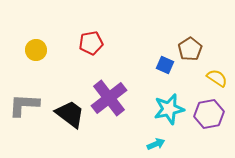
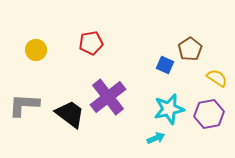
purple cross: moved 1 px left, 1 px up
cyan arrow: moved 6 px up
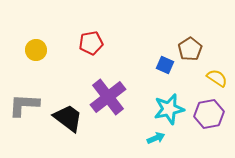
black trapezoid: moved 2 px left, 4 px down
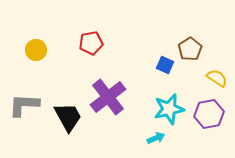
black trapezoid: moved 1 px up; rotated 24 degrees clockwise
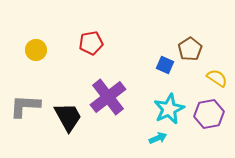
gray L-shape: moved 1 px right, 1 px down
cyan star: rotated 12 degrees counterclockwise
cyan arrow: moved 2 px right
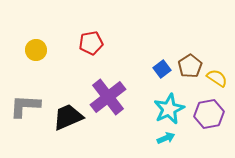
brown pentagon: moved 17 px down
blue square: moved 3 px left, 4 px down; rotated 30 degrees clockwise
black trapezoid: rotated 84 degrees counterclockwise
cyan arrow: moved 8 px right
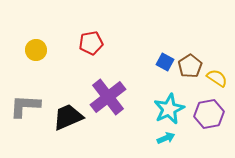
blue square: moved 3 px right, 7 px up; rotated 24 degrees counterclockwise
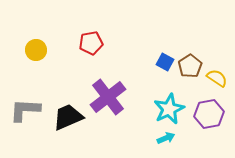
gray L-shape: moved 4 px down
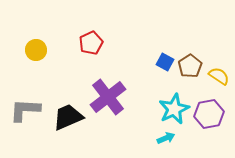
red pentagon: rotated 15 degrees counterclockwise
yellow semicircle: moved 2 px right, 2 px up
cyan star: moved 5 px right
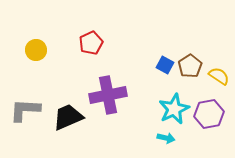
blue square: moved 3 px down
purple cross: moved 2 px up; rotated 27 degrees clockwise
cyan arrow: rotated 36 degrees clockwise
